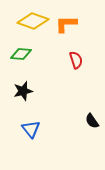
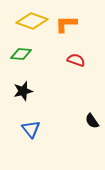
yellow diamond: moved 1 px left
red semicircle: rotated 54 degrees counterclockwise
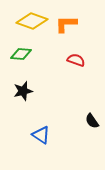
blue triangle: moved 10 px right, 6 px down; rotated 18 degrees counterclockwise
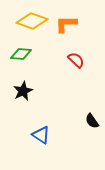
red semicircle: rotated 24 degrees clockwise
black star: rotated 12 degrees counterclockwise
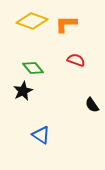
green diamond: moved 12 px right, 14 px down; rotated 45 degrees clockwise
red semicircle: rotated 24 degrees counterclockwise
black semicircle: moved 16 px up
